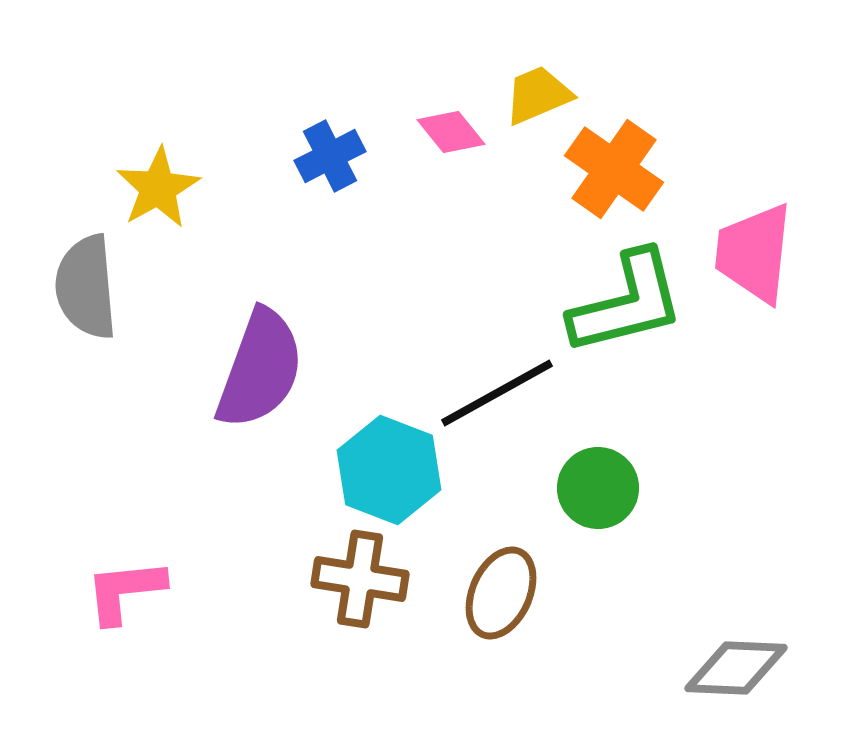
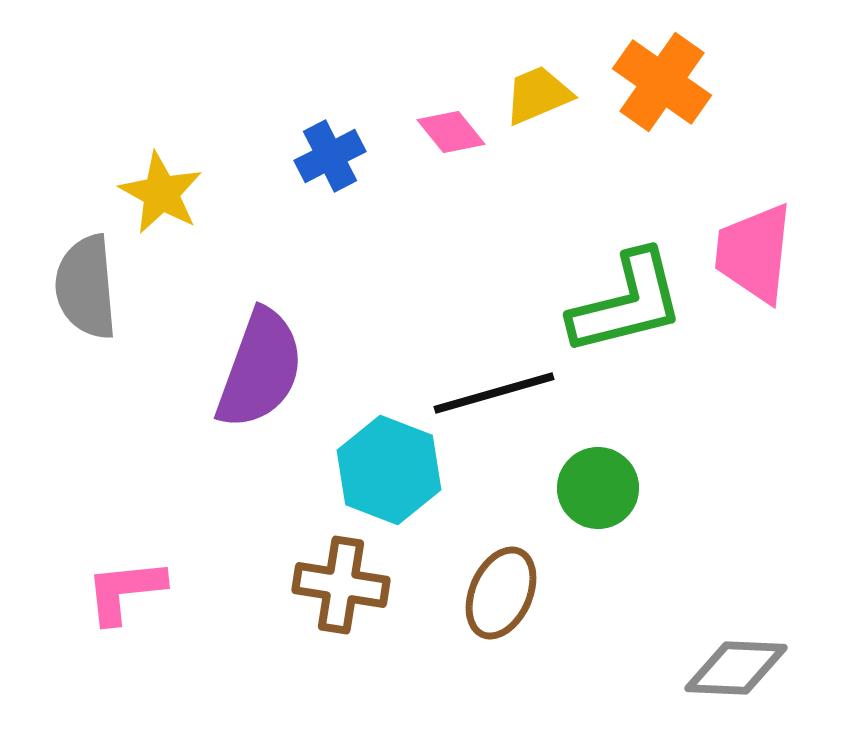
orange cross: moved 48 px right, 87 px up
yellow star: moved 3 px right, 5 px down; rotated 14 degrees counterclockwise
black line: moved 3 px left; rotated 13 degrees clockwise
brown cross: moved 19 px left, 6 px down
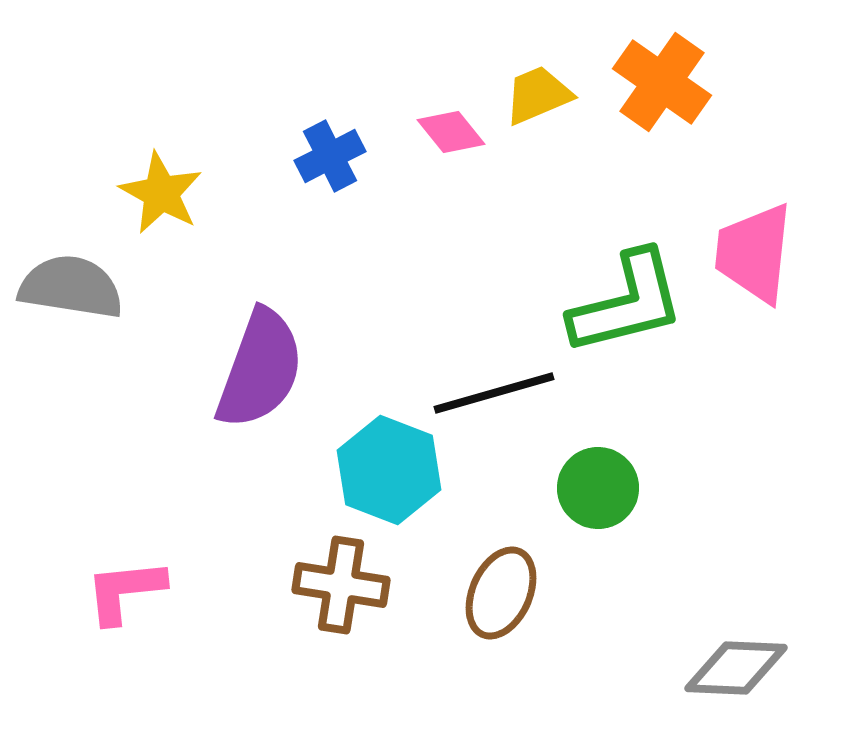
gray semicircle: moved 15 px left; rotated 104 degrees clockwise
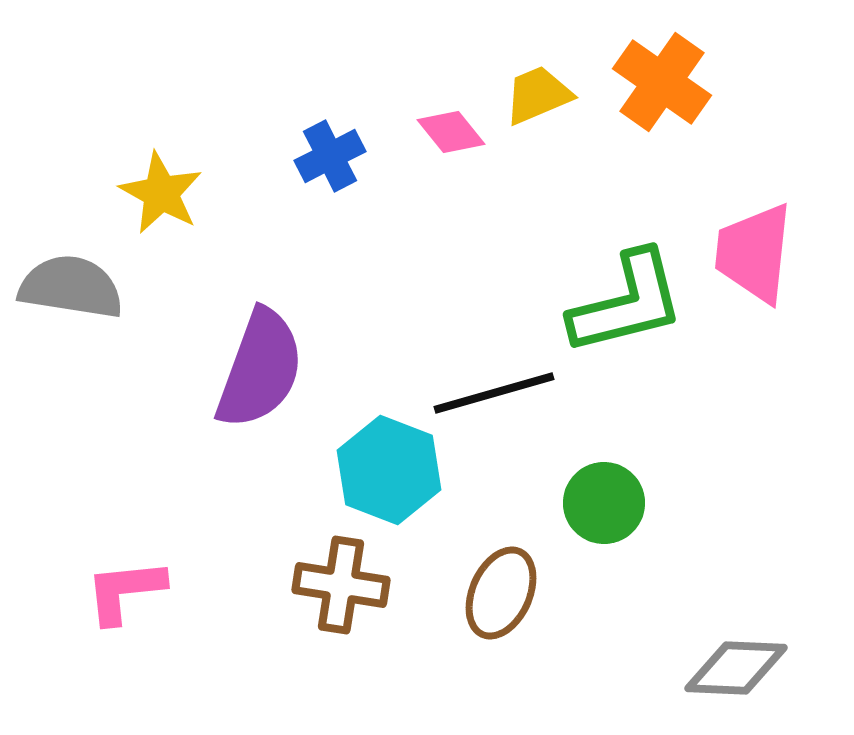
green circle: moved 6 px right, 15 px down
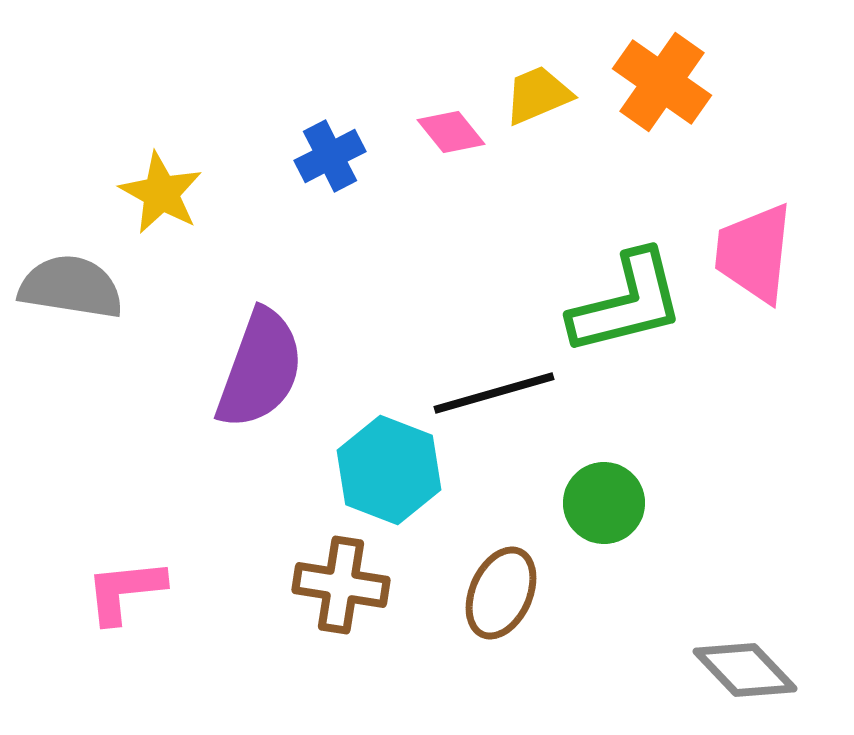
gray diamond: moved 9 px right, 2 px down; rotated 44 degrees clockwise
